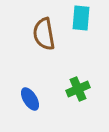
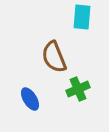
cyan rectangle: moved 1 px right, 1 px up
brown semicircle: moved 10 px right, 23 px down; rotated 12 degrees counterclockwise
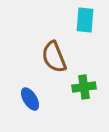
cyan rectangle: moved 3 px right, 3 px down
green cross: moved 6 px right, 2 px up; rotated 15 degrees clockwise
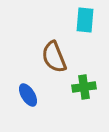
blue ellipse: moved 2 px left, 4 px up
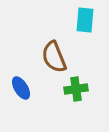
green cross: moved 8 px left, 2 px down
blue ellipse: moved 7 px left, 7 px up
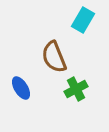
cyan rectangle: moved 2 px left; rotated 25 degrees clockwise
green cross: rotated 20 degrees counterclockwise
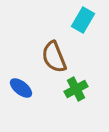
blue ellipse: rotated 20 degrees counterclockwise
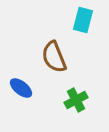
cyan rectangle: rotated 15 degrees counterclockwise
green cross: moved 11 px down
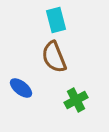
cyan rectangle: moved 27 px left; rotated 30 degrees counterclockwise
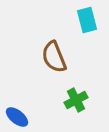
cyan rectangle: moved 31 px right
blue ellipse: moved 4 px left, 29 px down
